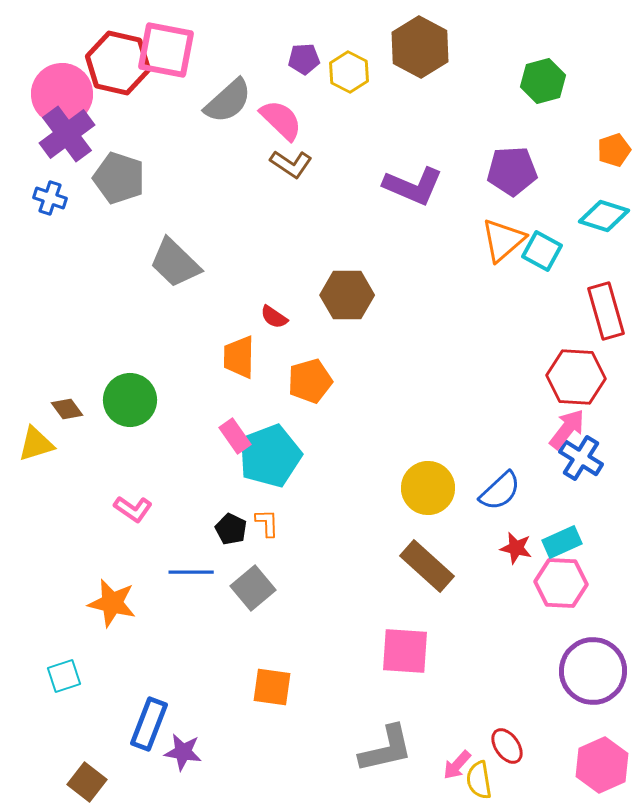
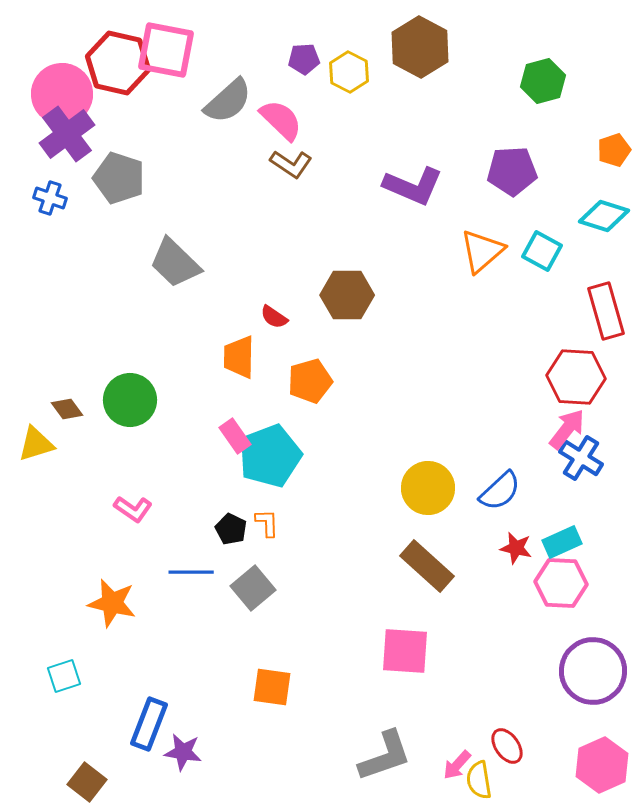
orange triangle at (503, 240): moved 21 px left, 11 px down
gray L-shape at (386, 749): moved 1 px left, 7 px down; rotated 6 degrees counterclockwise
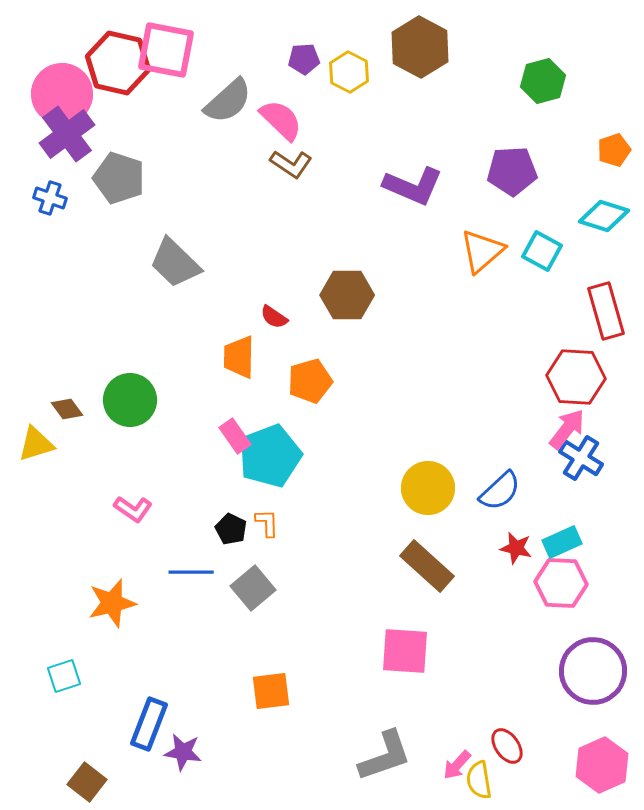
orange star at (112, 603): rotated 27 degrees counterclockwise
orange square at (272, 687): moved 1 px left, 4 px down; rotated 15 degrees counterclockwise
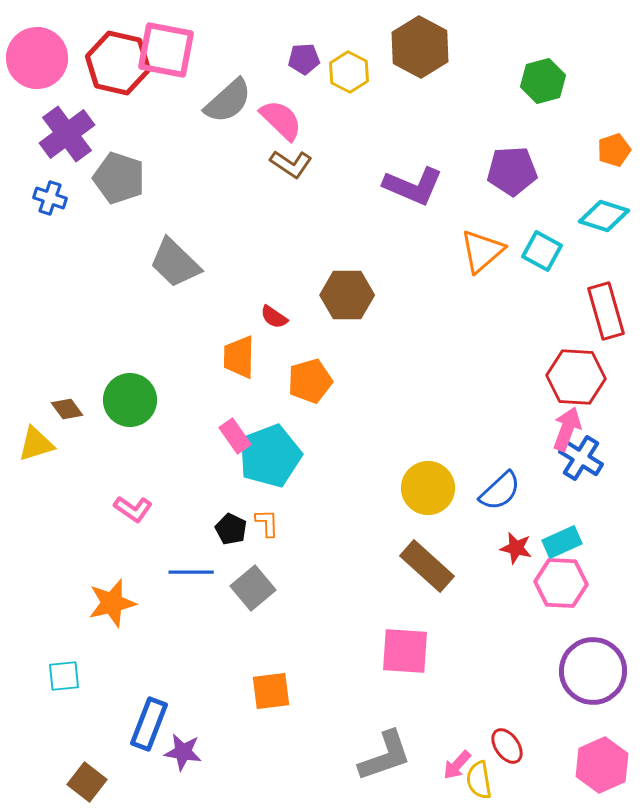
pink circle at (62, 94): moved 25 px left, 36 px up
pink arrow at (567, 429): rotated 18 degrees counterclockwise
cyan square at (64, 676): rotated 12 degrees clockwise
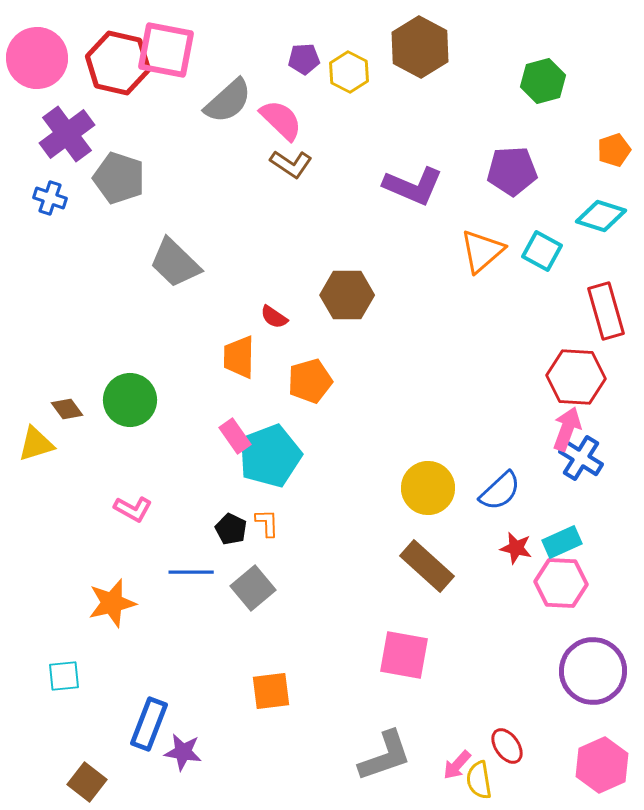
cyan diamond at (604, 216): moved 3 px left
pink L-shape at (133, 509): rotated 6 degrees counterclockwise
pink square at (405, 651): moved 1 px left, 4 px down; rotated 6 degrees clockwise
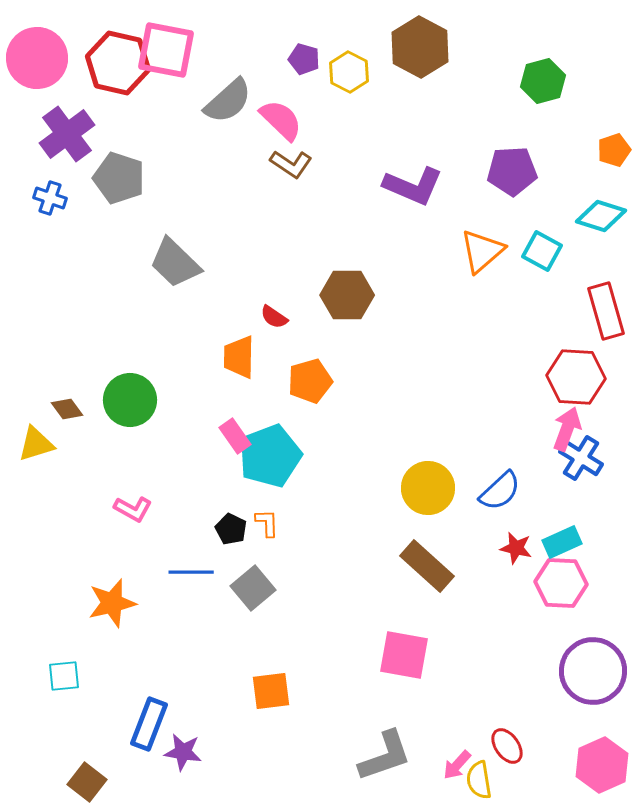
purple pentagon at (304, 59): rotated 20 degrees clockwise
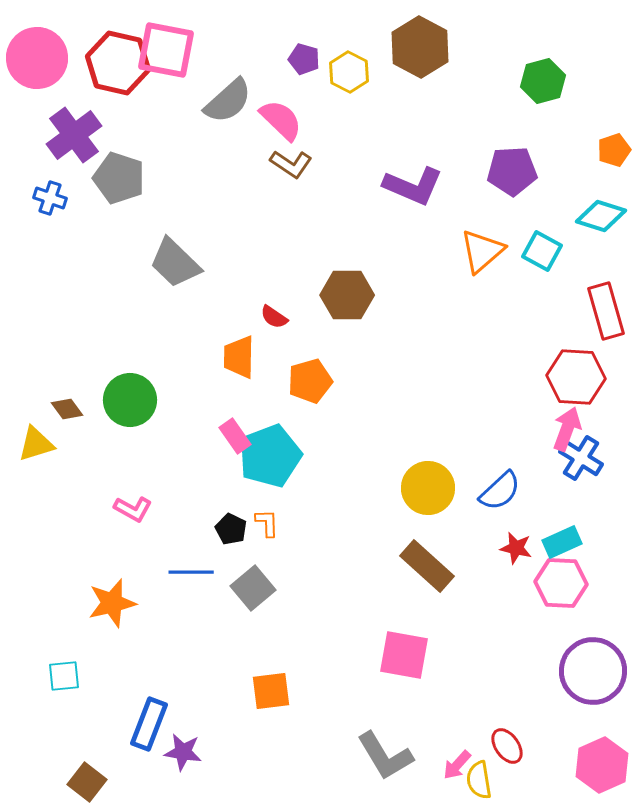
purple cross at (67, 134): moved 7 px right, 1 px down
gray L-shape at (385, 756): rotated 78 degrees clockwise
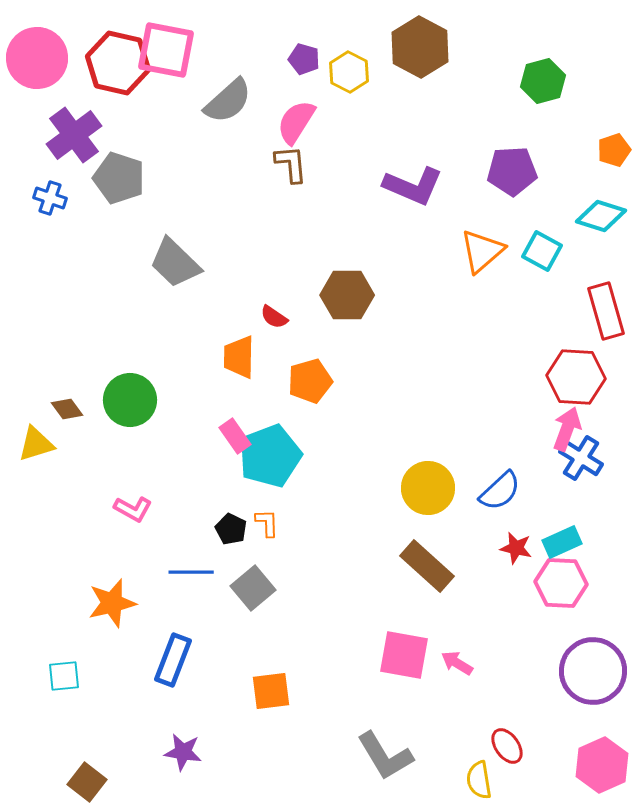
pink semicircle at (281, 120): moved 15 px right, 2 px down; rotated 102 degrees counterclockwise
brown L-shape at (291, 164): rotated 129 degrees counterclockwise
blue rectangle at (149, 724): moved 24 px right, 64 px up
pink arrow at (457, 765): moved 102 px up; rotated 80 degrees clockwise
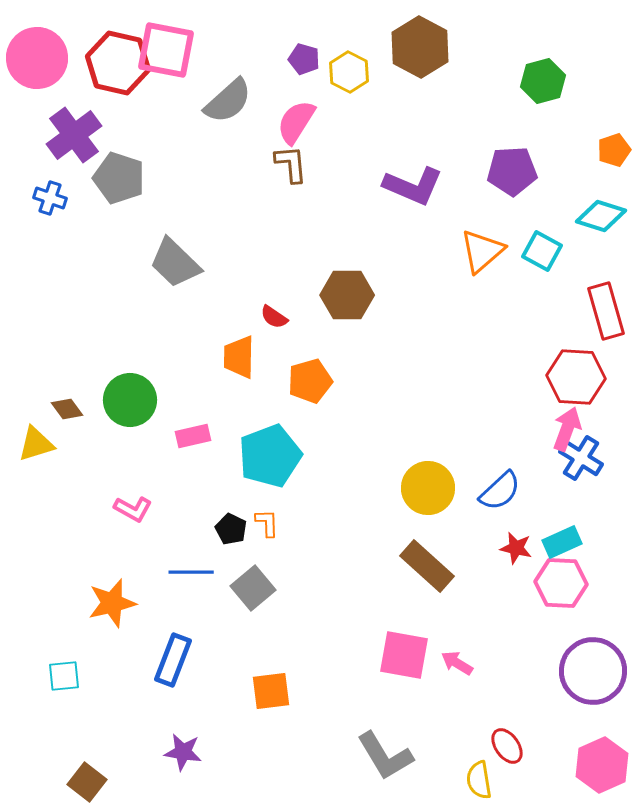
pink rectangle at (235, 436): moved 42 px left; rotated 68 degrees counterclockwise
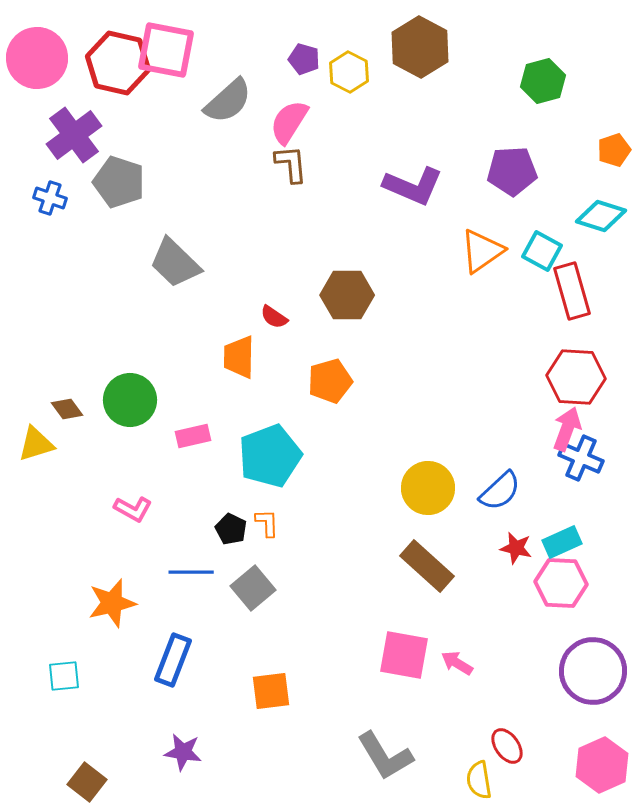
pink semicircle at (296, 122): moved 7 px left
gray pentagon at (119, 178): moved 4 px down
orange triangle at (482, 251): rotated 6 degrees clockwise
red rectangle at (606, 311): moved 34 px left, 20 px up
orange pentagon at (310, 381): moved 20 px right
blue cross at (581, 458): rotated 9 degrees counterclockwise
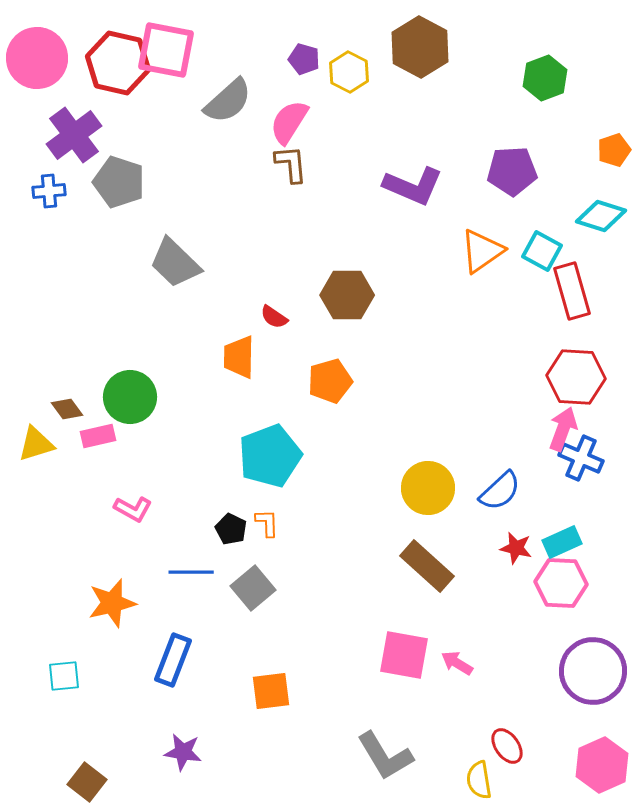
green hexagon at (543, 81): moved 2 px right, 3 px up; rotated 6 degrees counterclockwise
blue cross at (50, 198): moved 1 px left, 7 px up; rotated 24 degrees counterclockwise
green circle at (130, 400): moved 3 px up
pink arrow at (567, 429): moved 4 px left
pink rectangle at (193, 436): moved 95 px left
